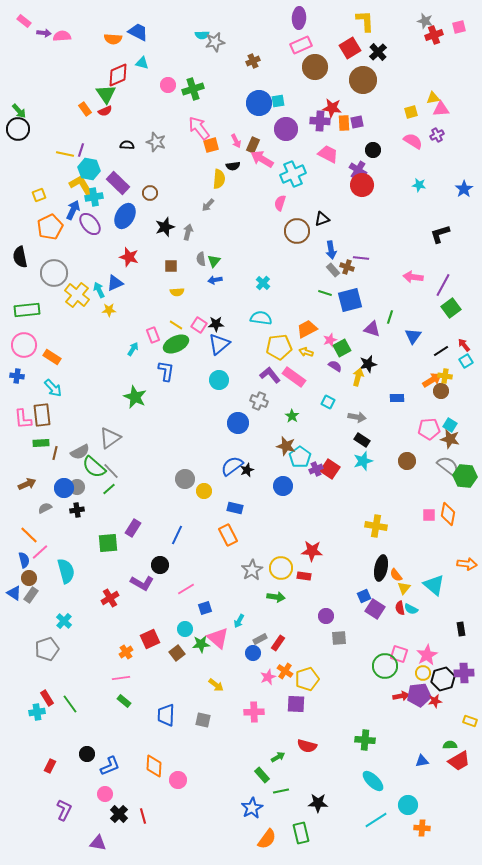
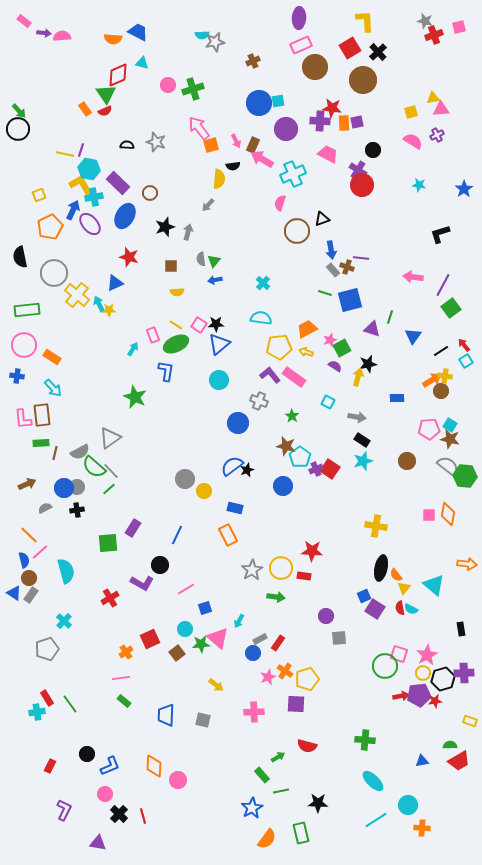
cyan arrow at (99, 290): moved 14 px down
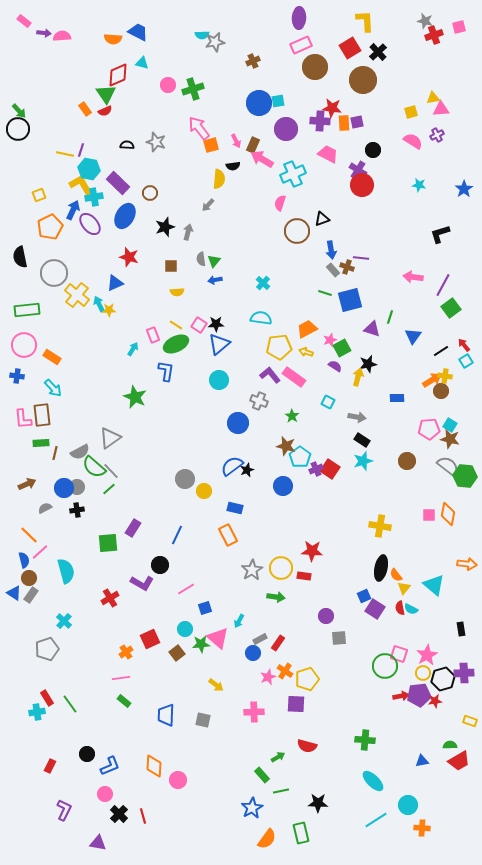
yellow cross at (376, 526): moved 4 px right
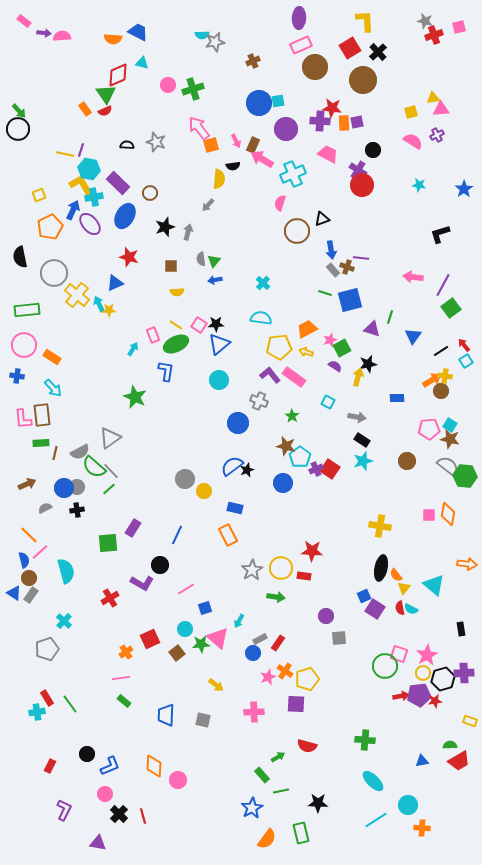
blue circle at (283, 486): moved 3 px up
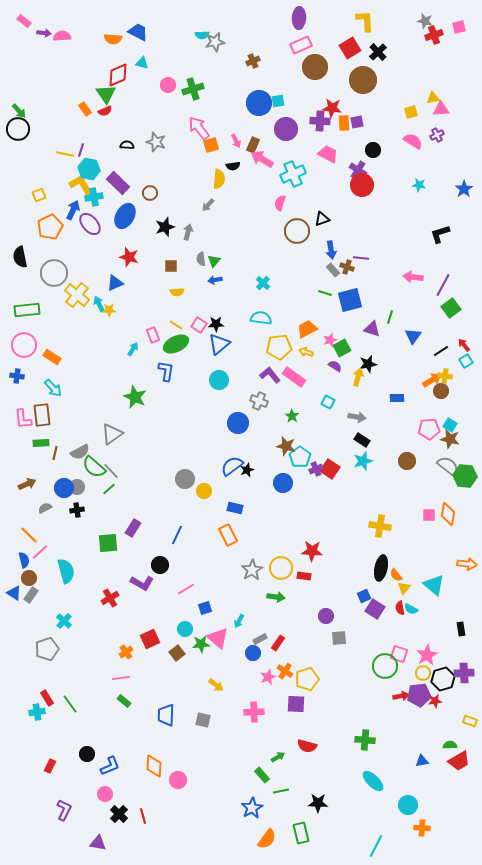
gray triangle at (110, 438): moved 2 px right, 4 px up
cyan line at (376, 820): moved 26 px down; rotated 30 degrees counterclockwise
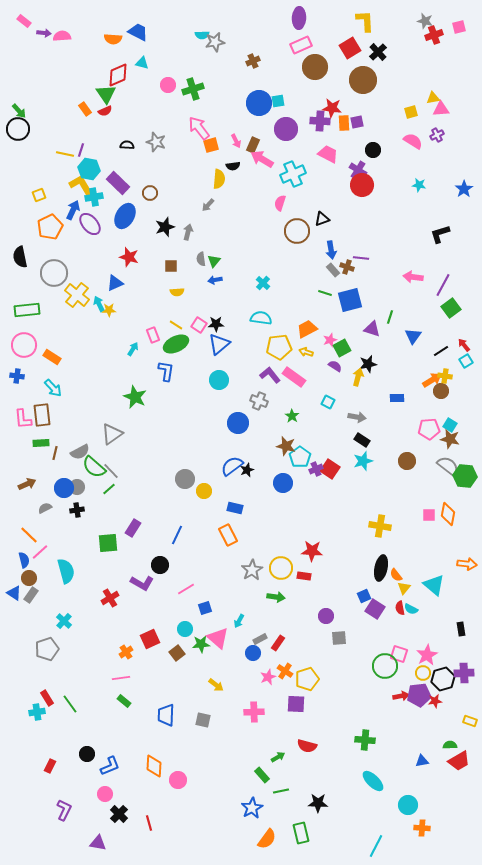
red line at (143, 816): moved 6 px right, 7 px down
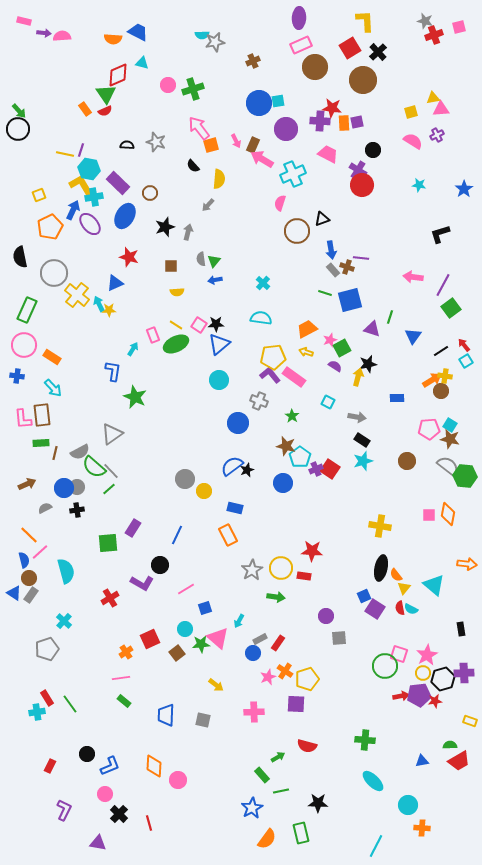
pink rectangle at (24, 21): rotated 24 degrees counterclockwise
black semicircle at (233, 166): moved 40 px left; rotated 56 degrees clockwise
green rectangle at (27, 310): rotated 60 degrees counterclockwise
yellow pentagon at (279, 347): moved 6 px left, 10 px down
blue L-shape at (166, 371): moved 53 px left
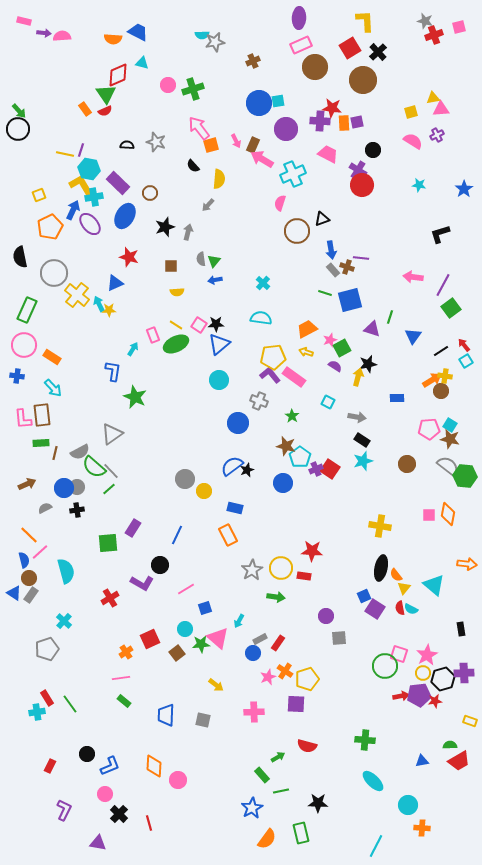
brown circle at (407, 461): moved 3 px down
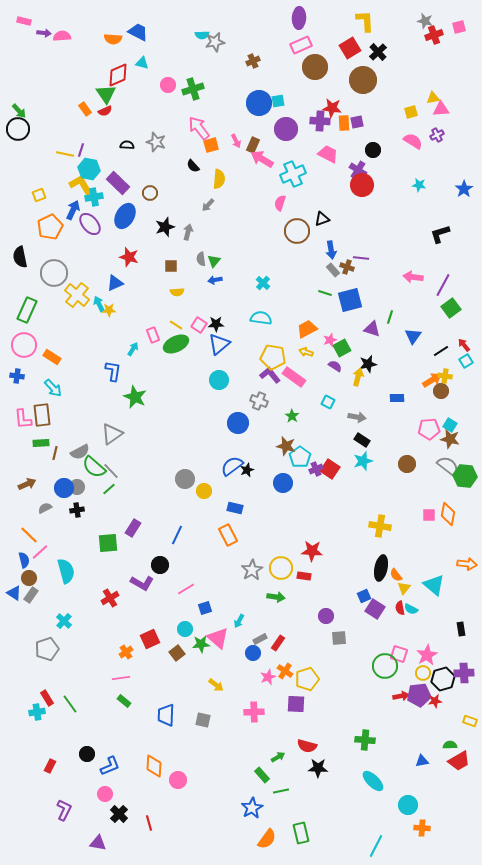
yellow pentagon at (273, 357): rotated 15 degrees clockwise
black star at (318, 803): moved 35 px up
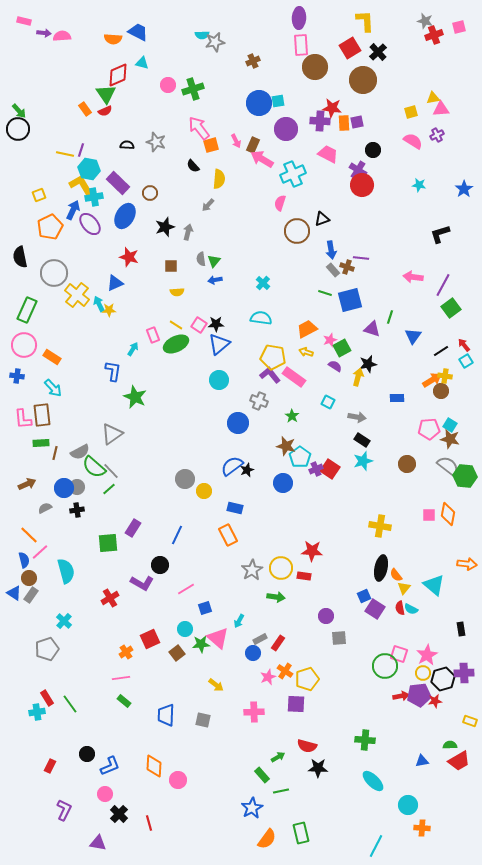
pink rectangle at (301, 45): rotated 70 degrees counterclockwise
